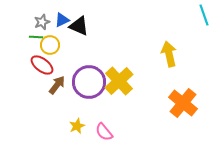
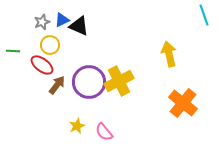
green line: moved 23 px left, 14 px down
yellow cross: rotated 16 degrees clockwise
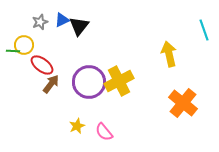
cyan line: moved 15 px down
gray star: moved 2 px left
black triangle: rotated 45 degrees clockwise
yellow circle: moved 26 px left
brown arrow: moved 6 px left, 1 px up
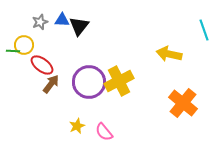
blue triangle: rotated 28 degrees clockwise
yellow arrow: rotated 65 degrees counterclockwise
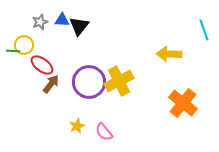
yellow arrow: rotated 10 degrees counterclockwise
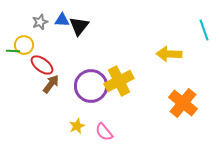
purple circle: moved 2 px right, 4 px down
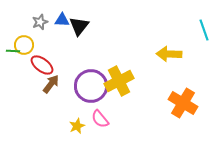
orange cross: rotated 8 degrees counterclockwise
pink semicircle: moved 4 px left, 13 px up
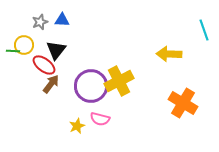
black triangle: moved 23 px left, 24 px down
red ellipse: moved 2 px right
pink semicircle: rotated 36 degrees counterclockwise
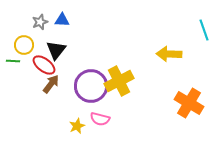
green line: moved 10 px down
orange cross: moved 6 px right
